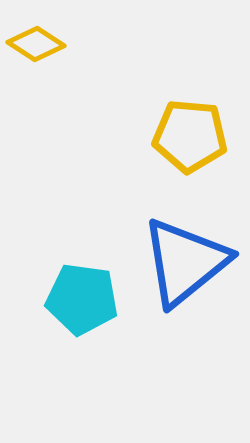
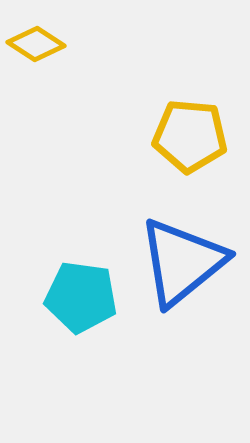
blue triangle: moved 3 px left
cyan pentagon: moved 1 px left, 2 px up
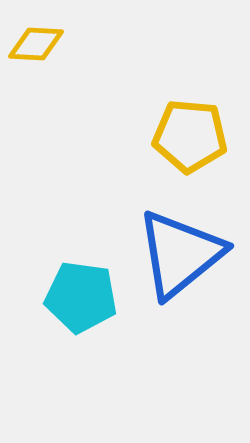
yellow diamond: rotated 30 degrees counterclockwise
blue triangle: moved 2 px left, 8 px up
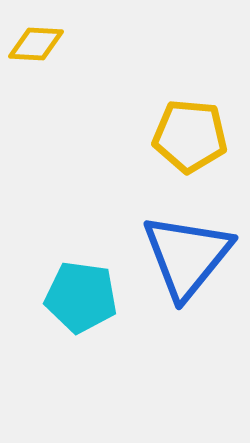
blue triangle: moved 7 px right, 2 px down; rotated 12 degrees counterclockwise
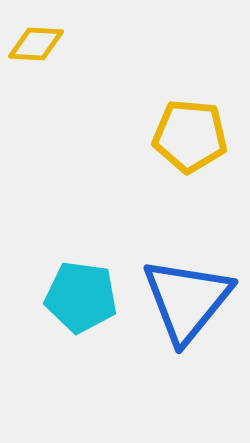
blue triangle: moved 44 px down
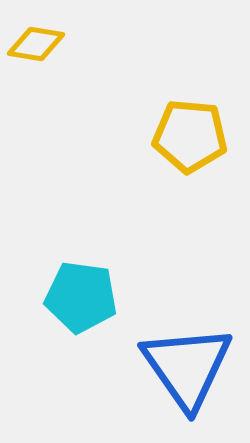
yellow diamond: rotated 6 degrees clockwise
blue triangle: moved 67 px down; rotated 14 degrees counterclockwise
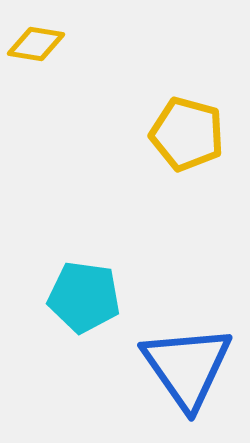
yellow pentagon: moved 3 px left, 2 px up; rotated 10 degrees clockwise
cyan pentagon: moved 3 px right
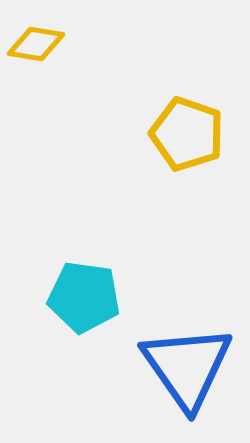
yellow pentagon: rotated 4 degrees clockwise
